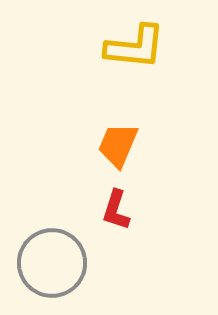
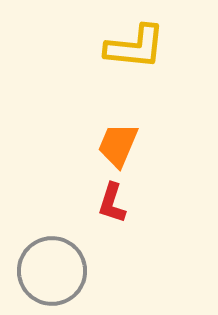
red L-shape: moved 4 px left, 7 px up
gray circle: moved 8 px down
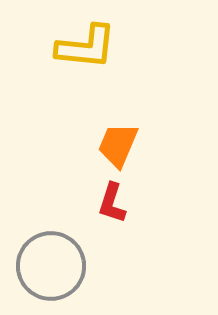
yellow L-shape: moved 49 px left
gray circle: moved 1 px left, 5 px up
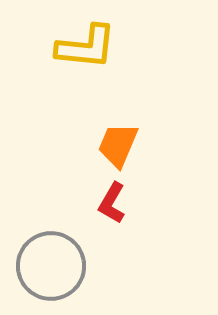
red L-shape: rotated 12 degrees clockwise
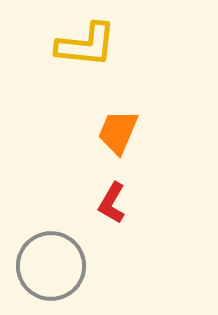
yellow L-shape: moved 2 px up
orange trapezoid: moved 13 px up
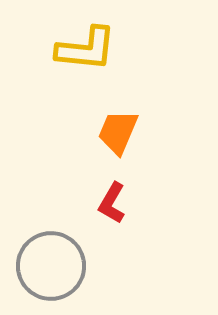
yellow L-shape: moved 4 px down
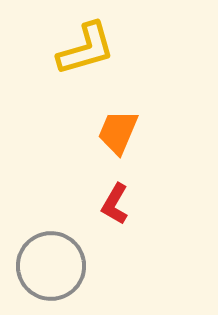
yellow L-shape: rotated 22 degrees counterclockwise
red L-shape: moved 3 px right, 1 px down
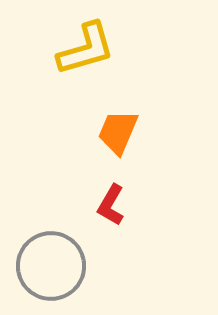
red L-shape: moved 4 px left, 1 px down
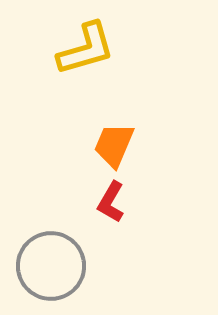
orange trapezoid: moved 4 px left, 13 px down
red L-shape: moved 3 px up
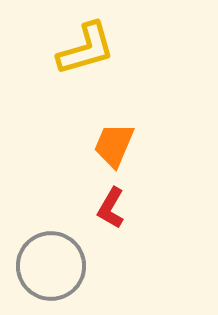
red L-shape: moved 6 px down
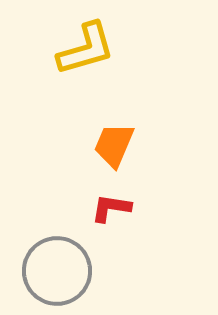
red L-shape: rotated 69 degrees clockwise
gray circle: moved 6 px right, 5 px down
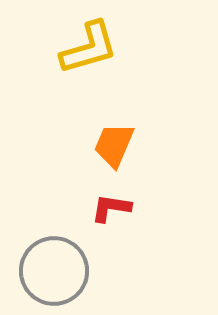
yellow L-shape: moved 3 px right, 1 px up
gray circle: moved 3 px left
